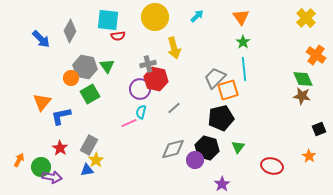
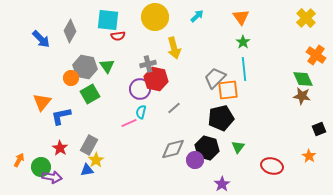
orange square at (228, 90): rotated 10 degrees clockwise
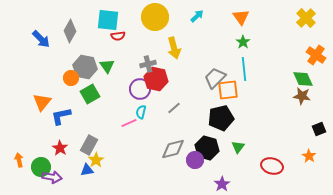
orange arrow at (19, 160): rotated 40 degrees counterclockwise
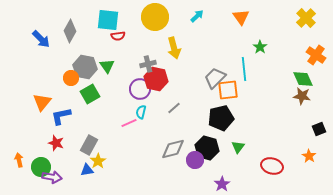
green star at (243, 42): moved 17 px right, 5 px down
red star at (60, 148): moved 4 px left, 5 px up; rotated 14 degrees counterclockwise
yellow star at (96, 160): moved 2 px right, 1 px down
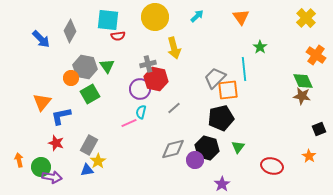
green diamond at (303, 79): moved 2 px down
